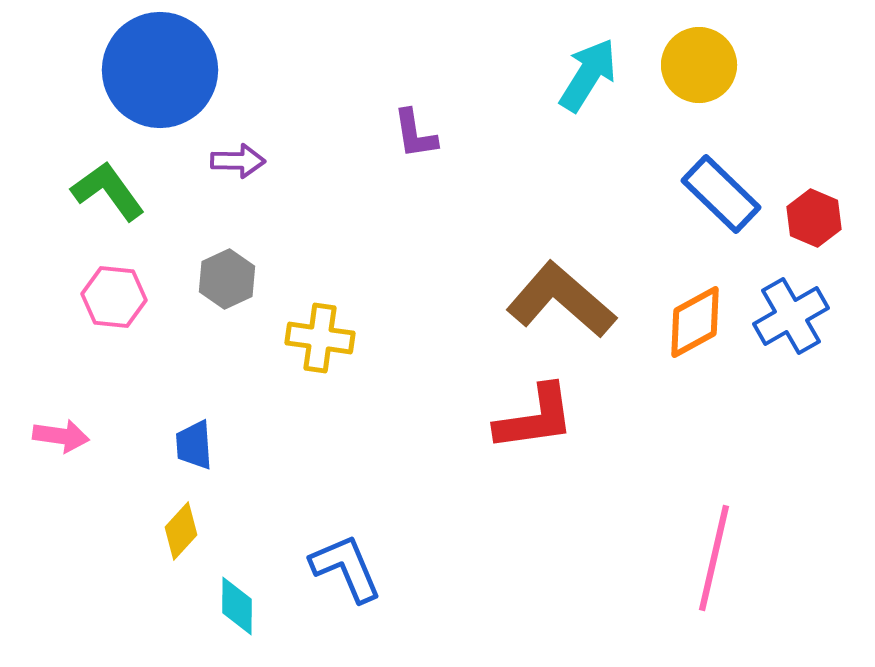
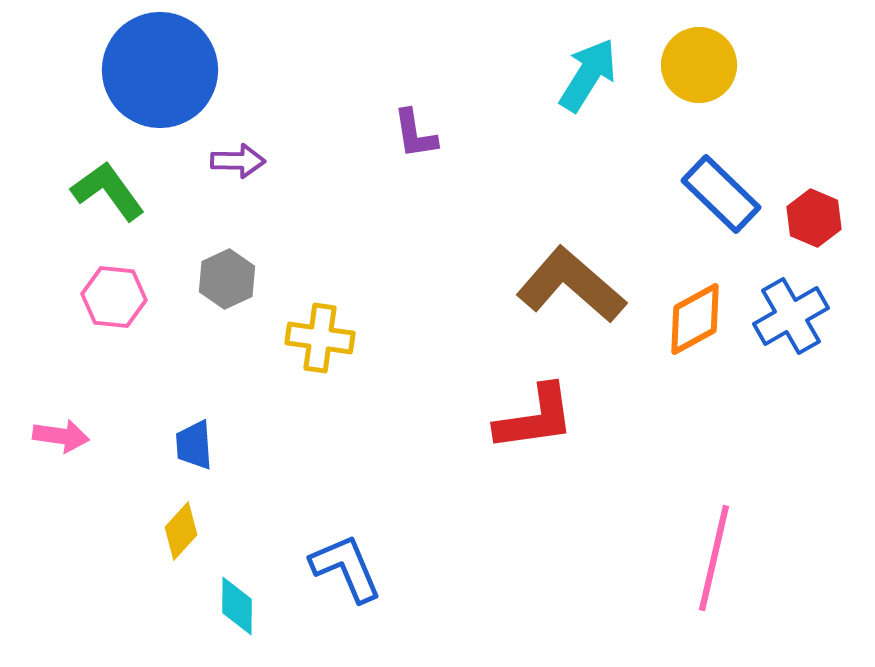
brown L-shape: moved 10 px right, 15 px up
orange diamond: moved 3 px up
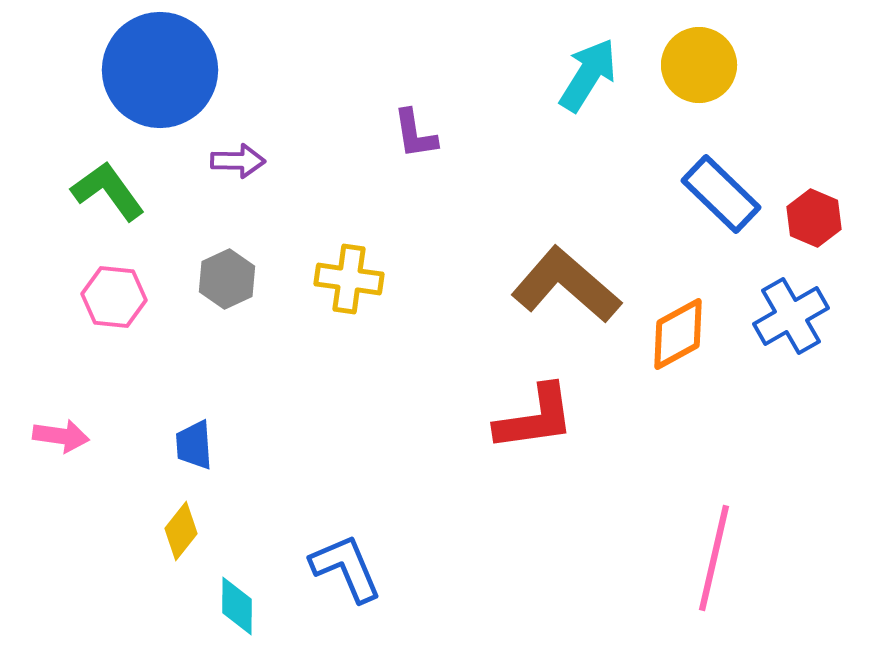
brown L-shape: moved 5 px left
orange diamond: moved 17 px left, 15 px down
yellow cross: moved 29 px right, 59 px up
yellow diamond: rotated 4 degrees counterclockwise
